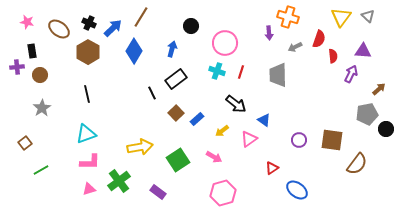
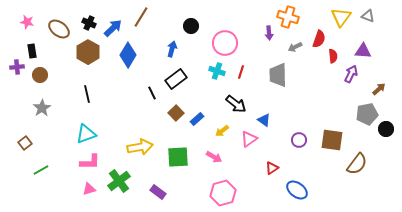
gray triangle at (368, 16): rotated 24 degrees counterclockwise
blue diamond at (134, 51): moved 6 px left, 4 px down
green square at (178, 160): moved 3 px up; rotated 30 degrees clockwise
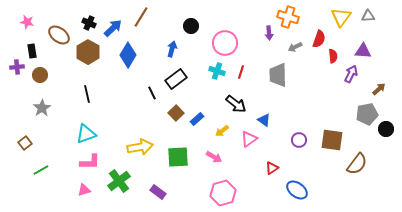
gray triangle at (368, 16): rotated 24 degrees counterclockwise
brown ellipse at (59, 29): moved 6 px down
pink triangle at (89, 189): moved 5 px left, 1 px down
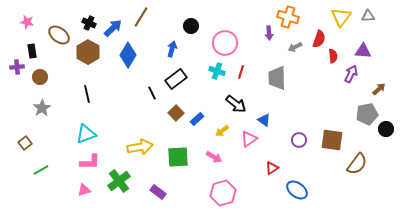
brown circle at (40, 75): moved 2 px down
gray trapezoid at (278, 75): moved 1 px left, 3 px down
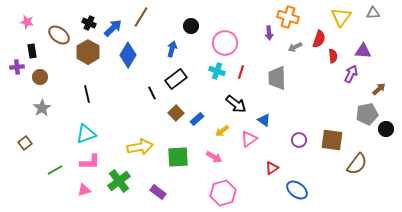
gray triangle at (368, 16): moved 5 px right, 3 px up
green line at (41, 170): moved 14 px right
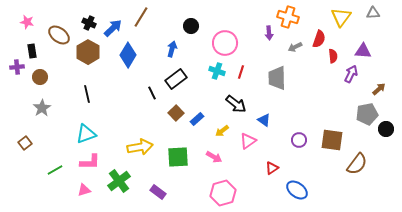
pink triangle at (249, 139): moved 1 px left, 2 px down
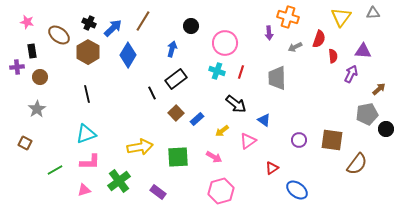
brown line at (141, 17): moved 2 px right, 4 px down
gray star at (42, 108): moved 5 px left, 1 px down
brown square at (25, 143): rotated 24 degrees counterclockwise
pink hexagon at (223, 193): moved 2 px left, 2 px up
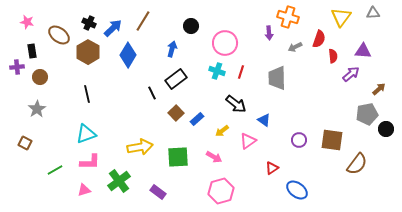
purple arrow at (351, 74): rotated 24 degrees clockwise
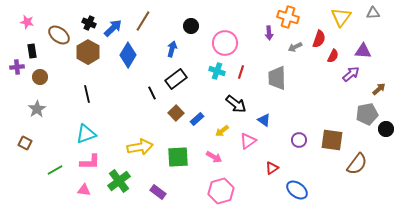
red semicircle at (333, 56): rotated 32 degrees clockwise
pink triangle at (84, 190): rotated 24 degrees clockwise
